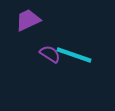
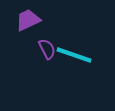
purple semicircle: moved 3 px left, 5 px up; rotated 30 degrees clockwise
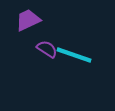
purple semicircle: rotated 30 degrees counterclockwise
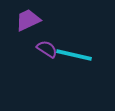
cyan line: rotated 6 degrees counterclockwise
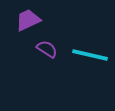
cyan line: moved 16 px right
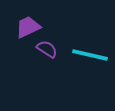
purple trapezoid: moved 7 px down
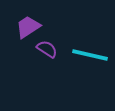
purple trapezoid: rotated 8 degrees counterclockwise
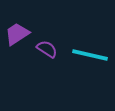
purple trapezoid: moved 11 px left, 7 px down
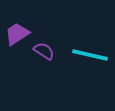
purple semicircle: moved 3 px left, 2 px down
